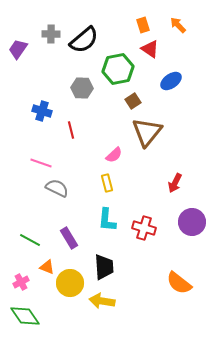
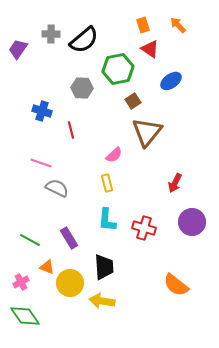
orange semicircle: moved 3 px left, 2 px down
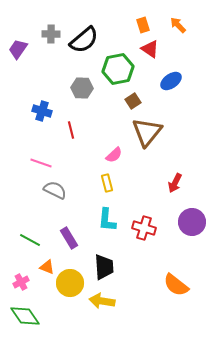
gray semicircle: moved 2 px left, 2 px down
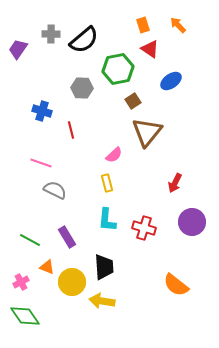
purple rectangle: moved 2 px left, 1 px up
yellow circle: moved 2 px right, 1 px up
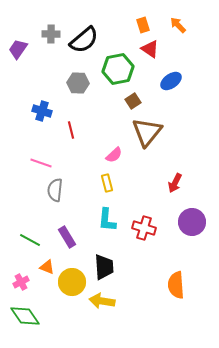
gray hexagon: moved 4 px left, 5 px up
gray semicircle: rotated 110 degrees counterclockwise
orange semicircle: rotated 48 degrees clockwise
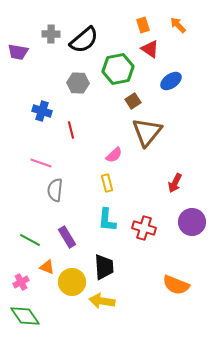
purple trapezoid: moved 3 px down; rotated 115 degrees counterclockwise
orange semicircle: rotated 64 degrees counterclockwise
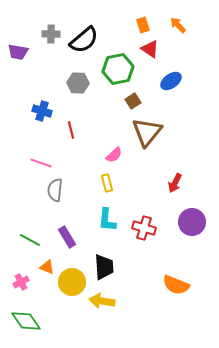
green diamond: moved 1 px right, 5 px down
